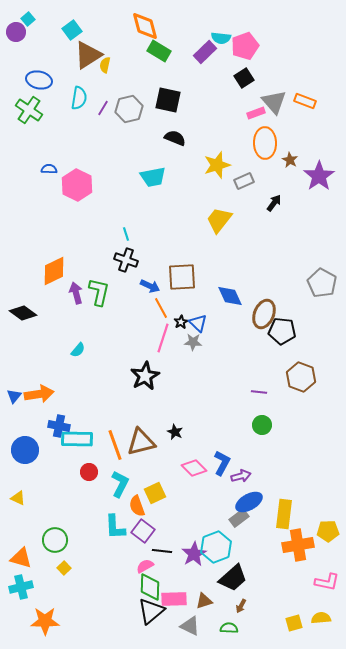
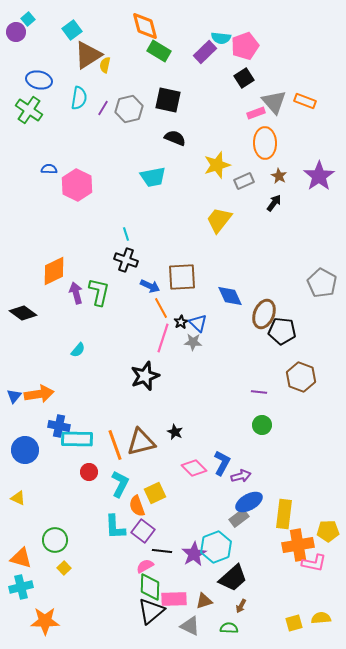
brown star at (290, 160): moved 11 px left, 16 px down
black star at (145, 376): rotated 8 degrees clockwise
pink L-shape at (327, 582): moved 13 px left, 19 px up
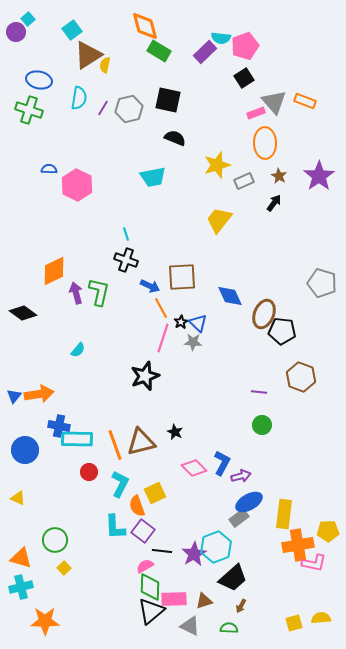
green cross at (29, 110): rotated 16 degrees counterclockwise
gray pentagon at (322, 283): rotated 12 degrees counterclockwise
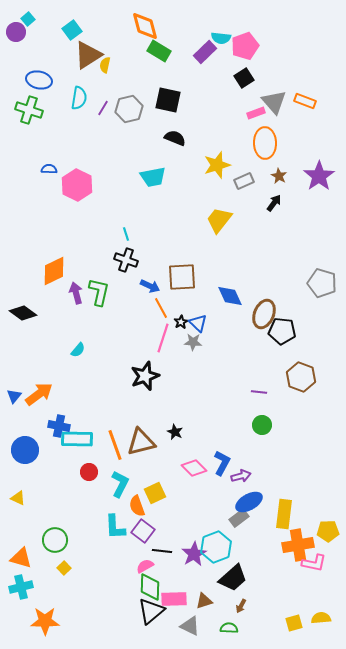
orange arrow at (39, 394): rotated 28 degrees counterclockwise
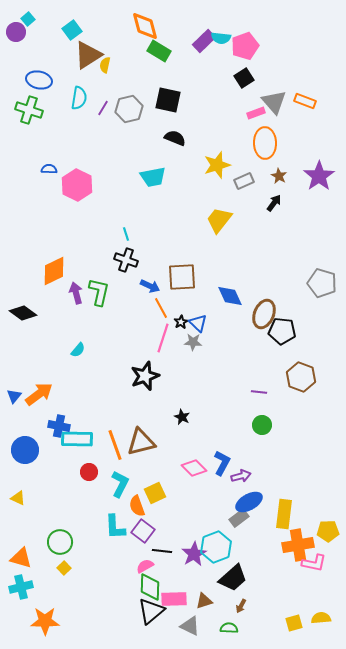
purple rectangle at (205, 52): moved 1 px left, 11 px up
black star at (175, 432): moved 7 px right, 15 px up
green circle at (55, 540): moved 5 px right, 2 px down
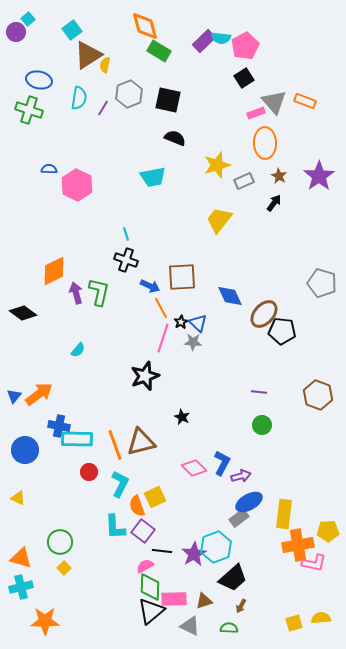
pink pentagon at (245, 46): rotated 8 degrees counterclockwise
gray hexagon at (129, 109): moved 15 px up; rotated 8 degrees counterclockwise
brown ellipse at (264, 314): rotated 20 degrees clockwise
brown hexagon at (301, 377): moved 17 px right, 18 px down
yellow square at (155, 493): moved 4 px down
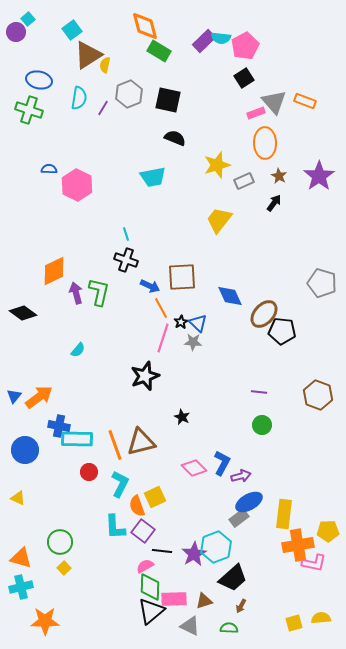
orange arrow at (39, 394): moved 3 px down
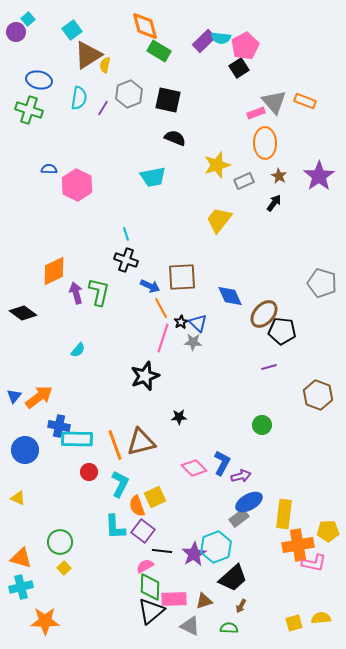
black square at (244, 78): moved 5 px left, 10 px up
purple line at (259, 392): moved 10 px right, 25 px up; rotated 21 degrees counterclockwise
black star at (182, 417): moved 3 px left; rotated 28 degrees counterclockwise
